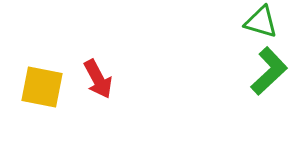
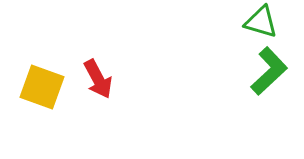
yellow square: rotated 9 degrees clockwise
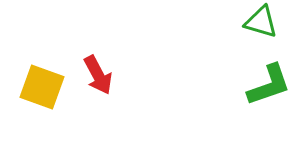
green L-shape: moved 14 px down; rotated 24 degrees clockwise
red arrow: moved 4 px up
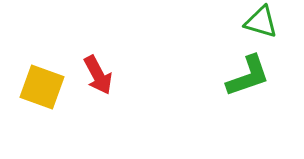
green L-shape: moved 21 px left, 9 px up
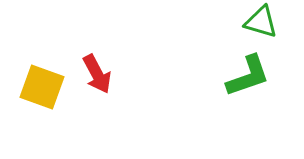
red arrow: moved 1 px left, 1 px up
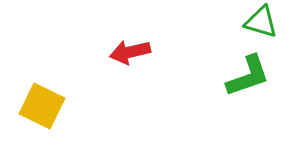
red arrow: moved 33 px right, 22 px up; rotated 105 degrees clockwise
yellow square: moved 19 px down; rotated 6 degrees clockwise
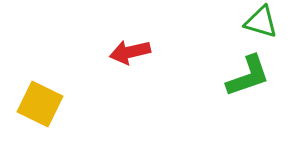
yellow square: moved 2 px left, 2 px up
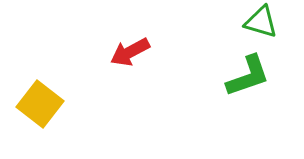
red arrow: rotated 15 degrees counterclockwise
yellow square: rotated 12 degrees clockwise
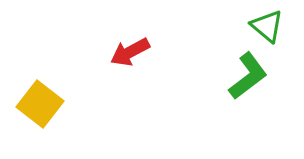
green triangle: moved 6 px right, 4 px down; rotated 24 degrees clockwise
green L-shape: rotated 18 degrees counterclockwise
